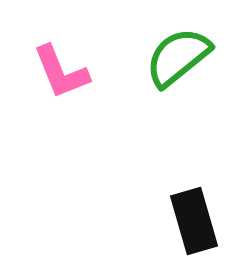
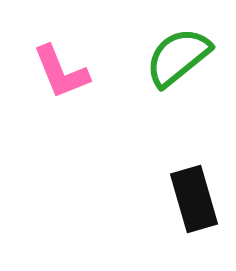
black rectangle: moved 22 px up
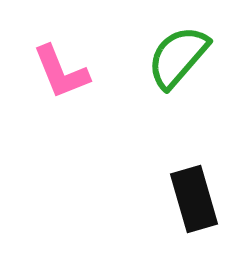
green semicircle: rotated 10 degrees counterclockwise
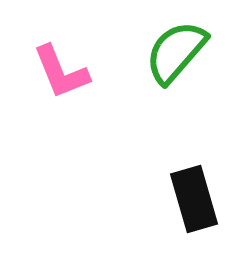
green semicircle: moved 2 px left, 5 px up
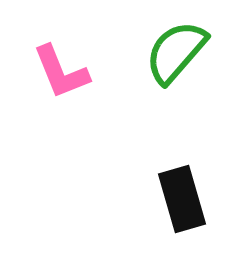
black rectangle: moved 12 px left
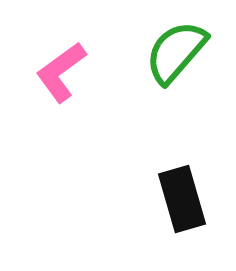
pink L-shape: rotated 76 degrees clockwise
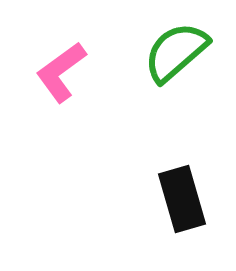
green semicircle: rotated 8 degrees clockwise
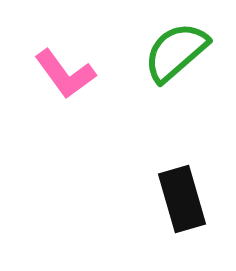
pink L-shape: moved 4 px right, 2 px down; rotated 90 degrees counterclockwise
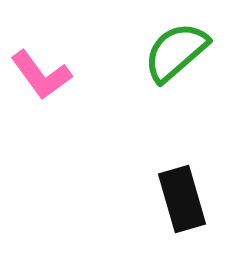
pink L-shape: moved 24 px left, 1 px down
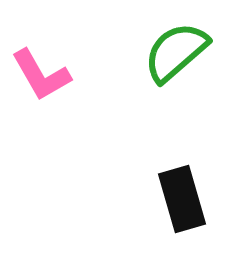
pink L-shape: rotated 6 degrees clockwise
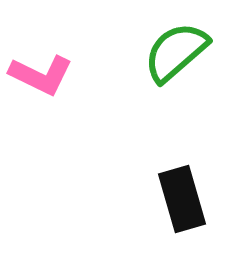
pink L-shape: rotated 34 degrees counterclockwise
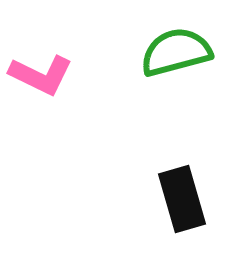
green semicircle: rotated 26 degrees clockwise
